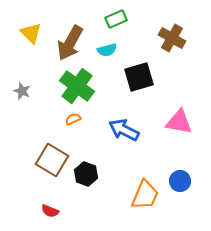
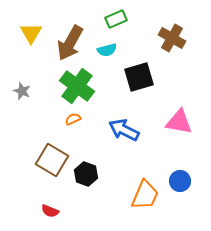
yellow triangle: rotated 15 degrees clockwise
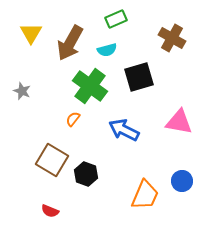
green cross: moved 13 px right
orange semicircle: rotated 28 degrees counterclockwise
blue circle: moved 2 px right
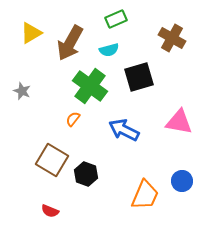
yellow triangle: rotated 30 degrees clockwise
cyan semicircle: moved 2 px right
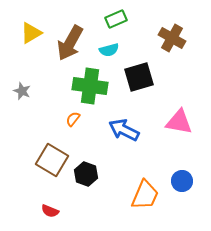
green cross: rotated 28 degrees counterclockwise
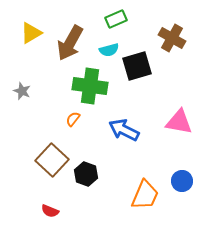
black square: moved 2 px left, 11 px up
brown square: rotated 12 degrees clockwise
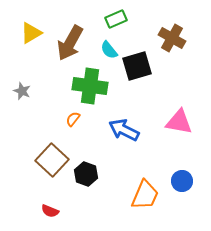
cyan semicircle: rotated 66 degrees clockwise
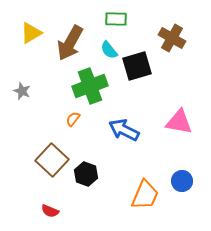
green rectangle: rotated 25 degrees clockwise
green cross: rotated 28 degrees counterclockwise
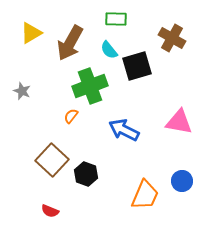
orange semicircle: moved 2 px left, 3 px up
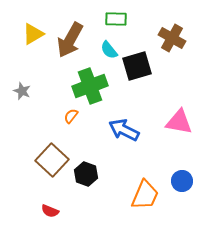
yellow triangle: moved 2 px right, 1 px down
brown arrow: moved 3 px up
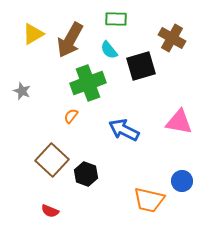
black square: moved 4 px right
green cross: moved 2 px left, 3 px up
orange trapezoid: moved 4 px right, 5 px down; rotated 80 degrees clockwise
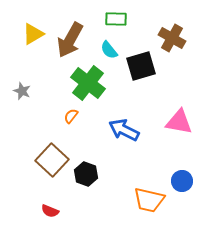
green cross: rotated 32 degrees counterclockwise
